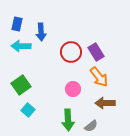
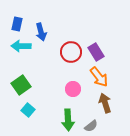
blue arrow: rotated 12 degrees counterclockwise
brown arrow: rotated 72 degrees clockwise
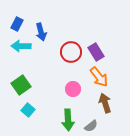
blue rectangle: rotated 16 degrees clockwise
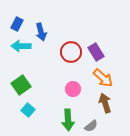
orange arrow: moved 4 px right, 1 px down; rotated 10 degrees counterclockwise
